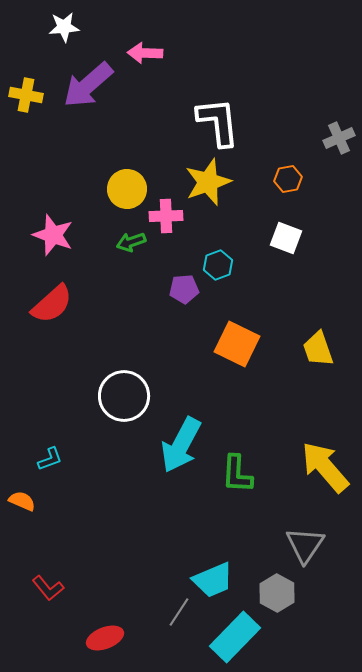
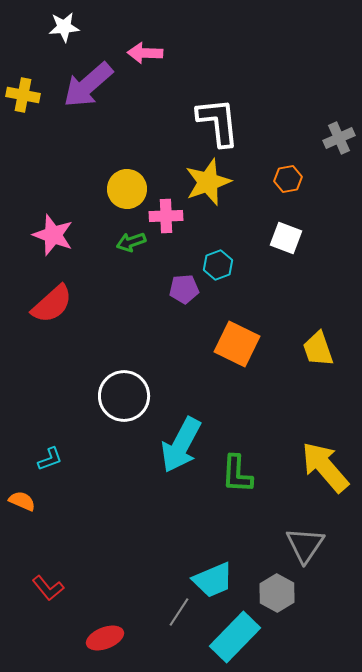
yellow cross: moved 3 px left
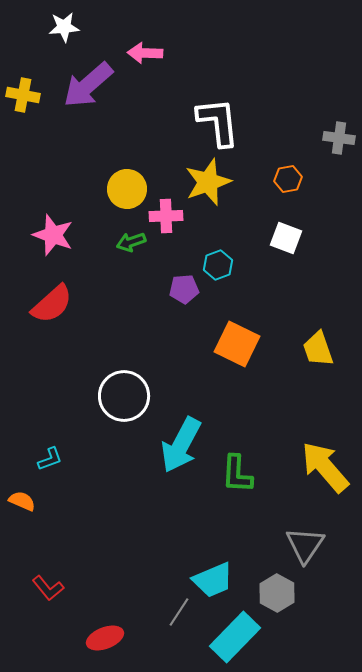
gray cross: rotated 32 degrees clockwise
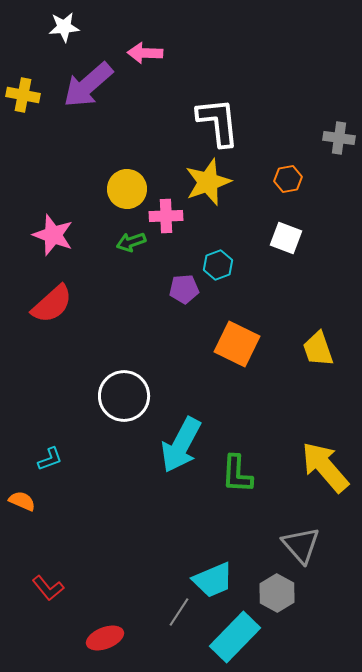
gray triangle: moved 4 px left; rotated 15 degrees counterclockwise
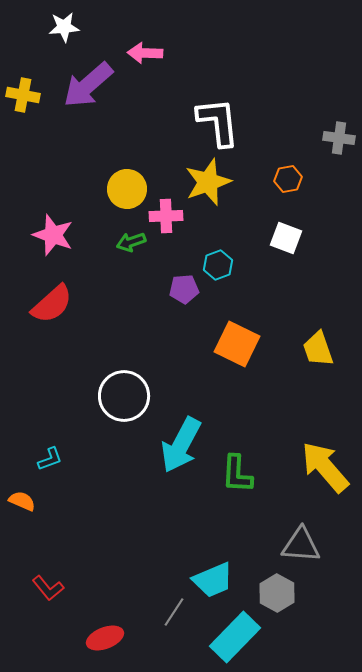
gray triangle: rotated 45 degrees counterclockwise
gray line: moved 5 px left
